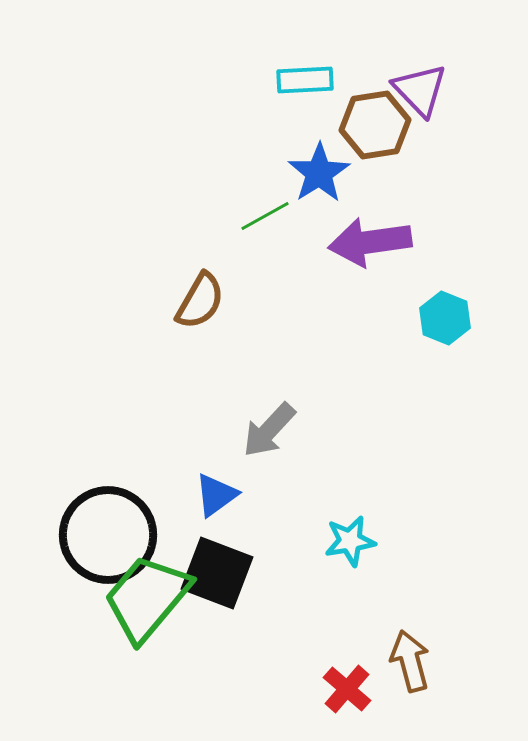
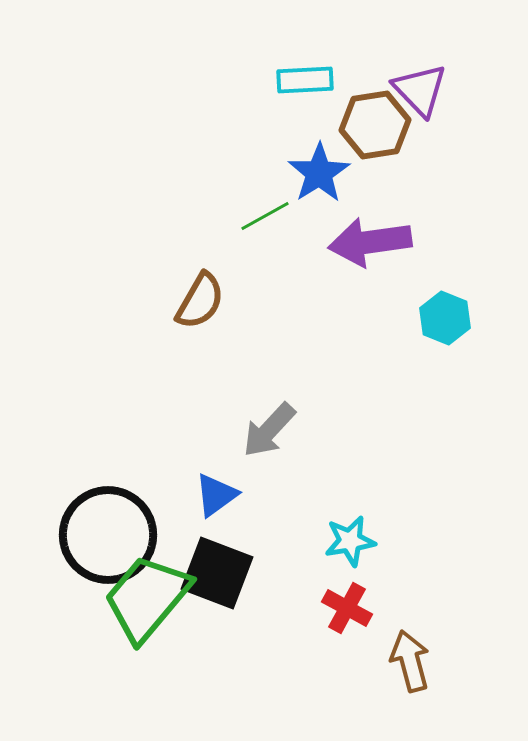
red cross: moved 81 px up; rotated 12 degrees counterclockwise
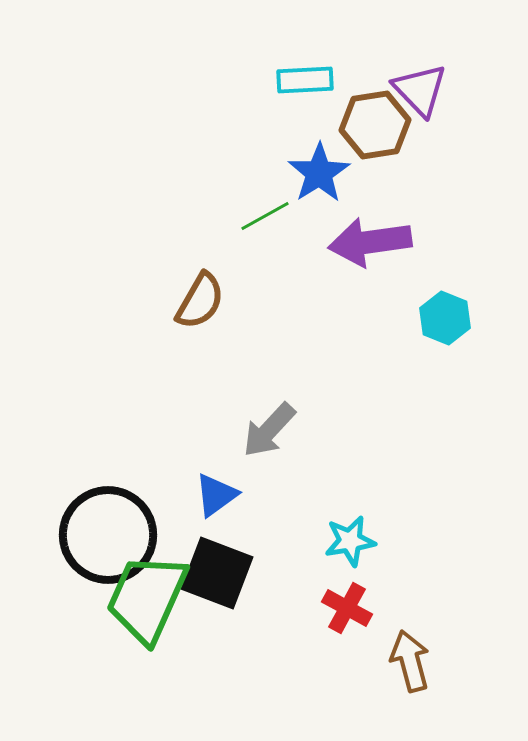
green trapezoid: rotated 16 degrees counterclockwise
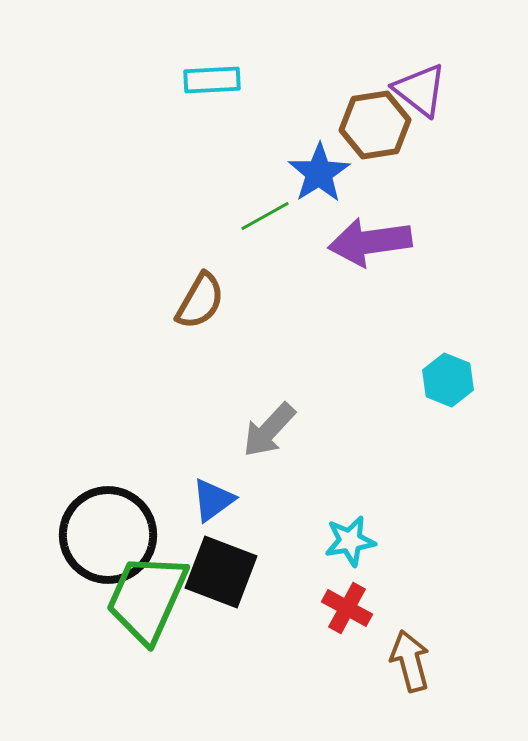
cyan rectangle: moved 93 px left
purple triangle: rotated 8 degrees counterclockwise
cyan hexagon: moved 3 px right, 62 px down
blue triangle: moved 3 px left, 5 px down
black square: moved 4 px right, 1 px up
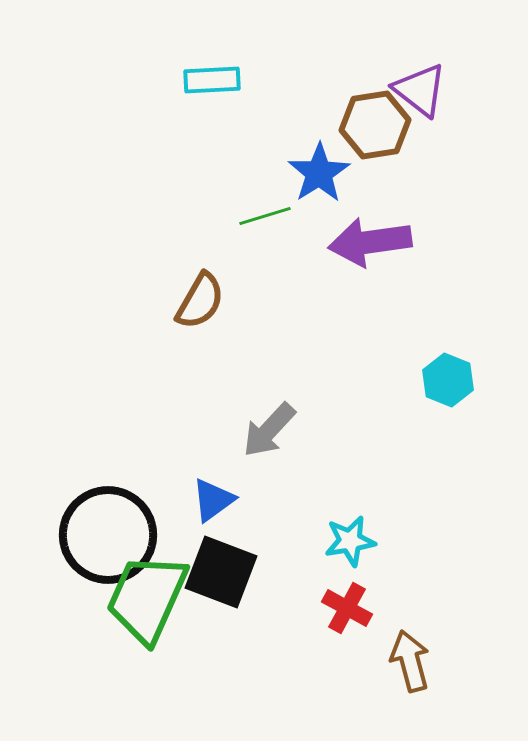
green line: rotated 12 degrees clockwise
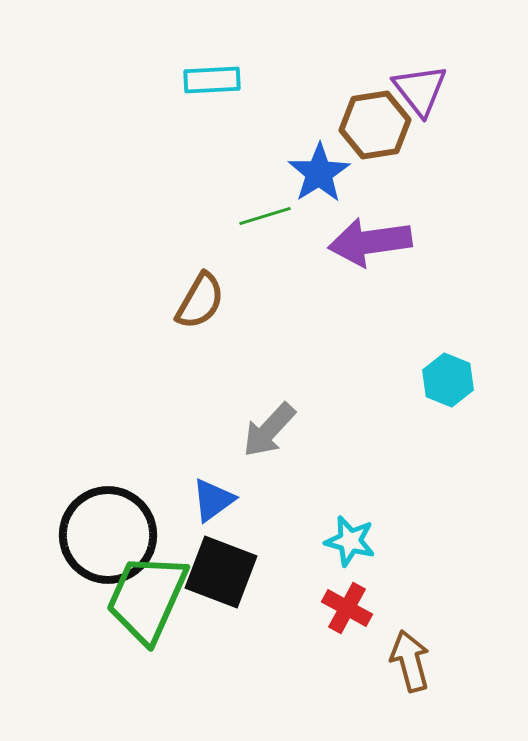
purple triangle: rotated 14 degrees clockwise
cyan star: rotated 24 degrees clockwise
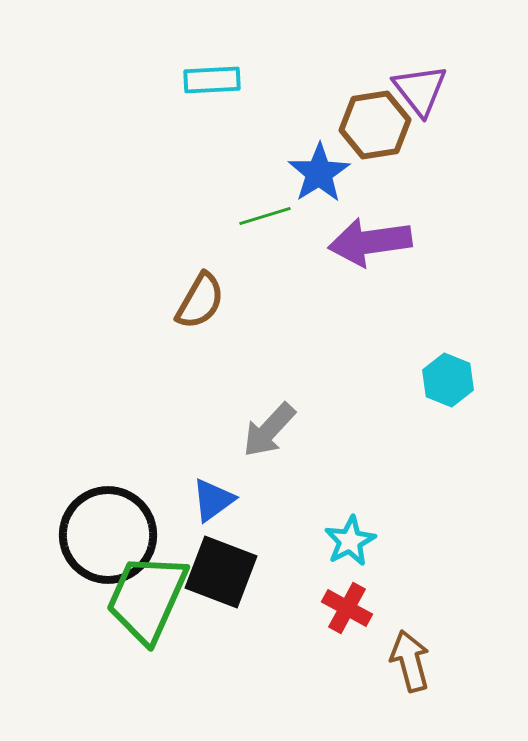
cyan star: rotated 30 degrees clockwise
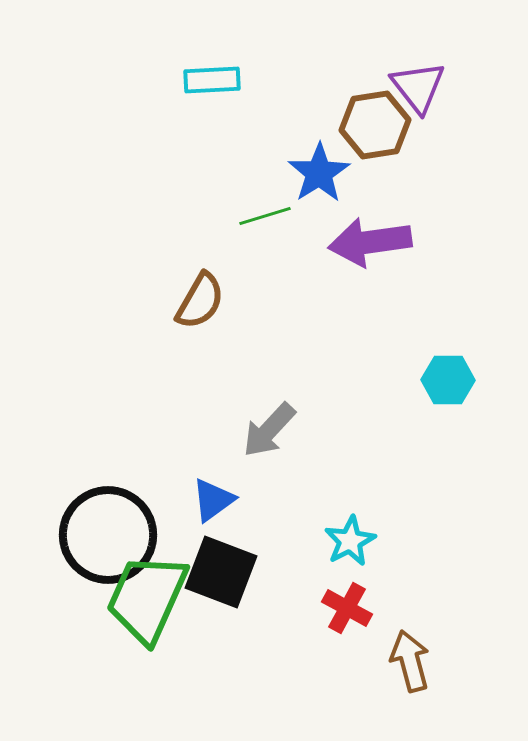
purple triangle: moved 2 px left, 3 px up
cyan hexagon: rotated 21 degrees counterclockwise
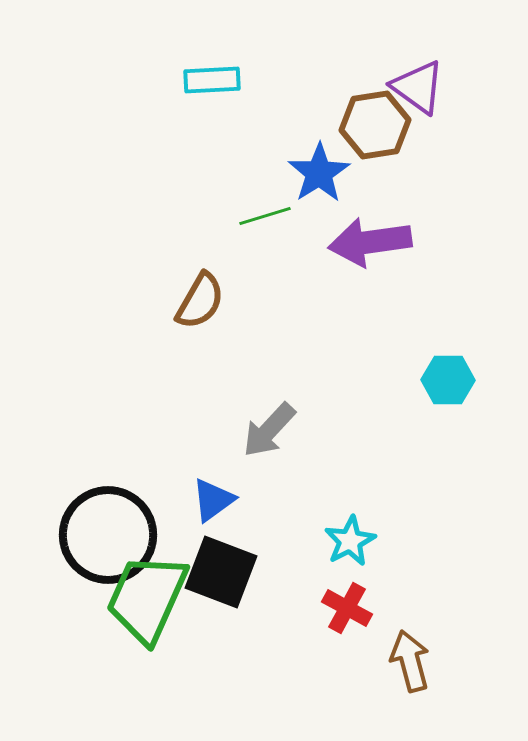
purple triangle: rotated 16 degrees counterclockwise
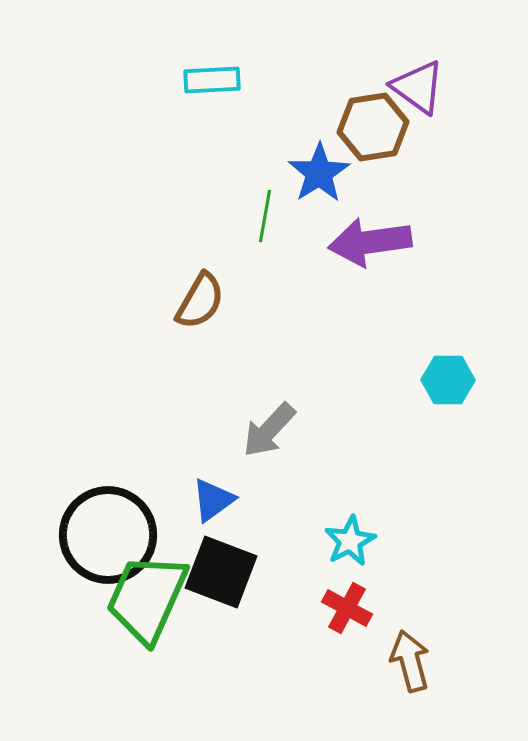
brown hexagon: moved 2 px left, 2 px down
green line: rotated 63 degrees counterclockwise
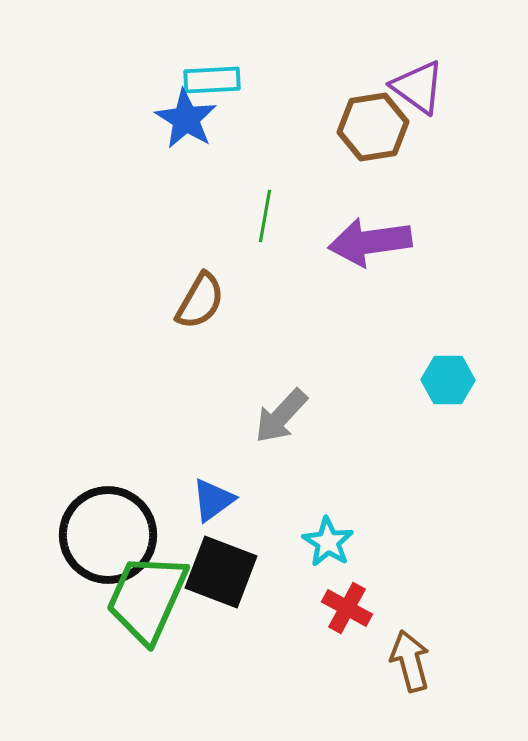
blue star: moved 133 px left, 54 px up; rotated 8 degrees counterclockwise
gray arrow: moved 12 px right, 14 px up
cyan star: moved 22 px left, 1 px down; rotated 12 degrees counterclockwise
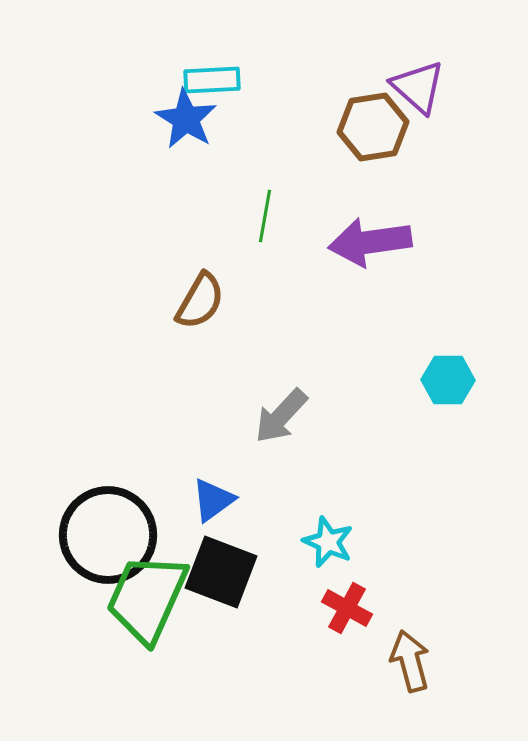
purple triangle: rotated 6 degrees clockwise
cyan star: rotated 9 degrees counterclockwise
